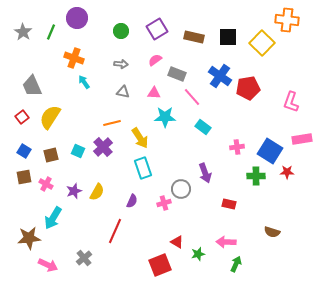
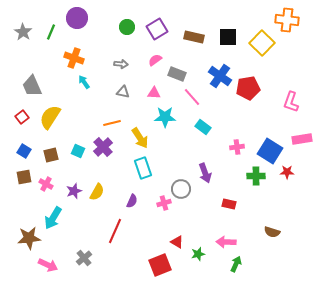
green circle at (121, 31): moved 6 px right, 4 px up
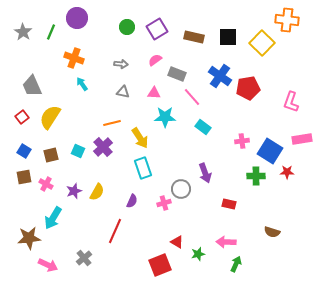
cyan arrow at (84, 82): moved 2 px left, 2 px down
pink cross at (237, 147): moved 5 px right, 6 px up
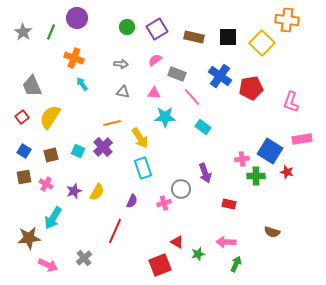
red pentagon at (248, 88): moved 3 px right
pink cross at (242, 141): moved 18 px down
red star at (287, 172): rotated 16 degrees clockwise
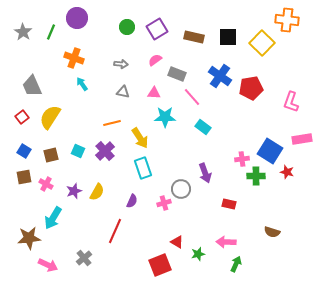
purple cross at (103, 147): moved 2 px right, 4 px down
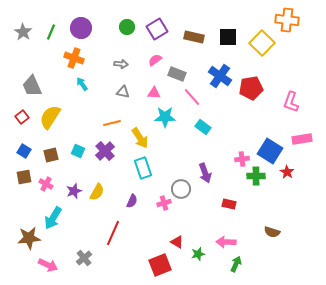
purple circle at (77, 18): moved 4 px right, 10 px down
red star at (287, 172): rotated 16 degrees clockwise
red line at (115, 231): moved 2 px left, 2 px down
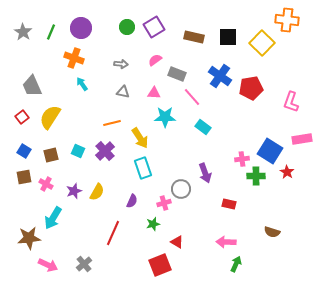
purple square at (157, 29): moved 3 px left, 2 px up
green star at (198, 254): moved 45 px left, 30 px up
gray cross at (84, 258): moved 6 px down
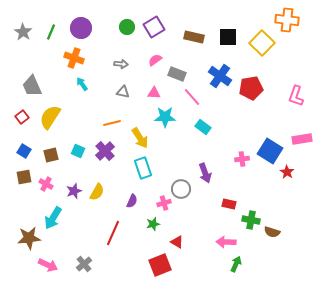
pink L-shape at (291, 102): moved 5 px right, 6 px up
green cross at (256, 176): moved 5 px left, 44 px down; rotated 12 degrees clockwise
